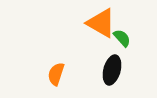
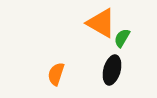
green semicircle: rotated 108 degrees counterclockwise
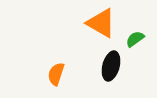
green semicircle: moved 13 px right, 1 px down; rotated 24 degrees clockwise
black ellipse: moved 1 px left, 4 px up
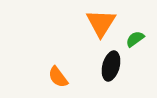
orange triangle: rotated 32 degrees clockwise
orange semicircle: moved 2 px right, 3 px down; rotated 55 degrees counterclockwise
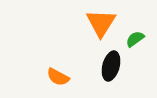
orange semicircle: rotated 25 degrees counterclockwise
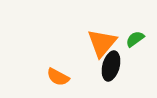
orange triangle: moved 1 px right, 20 px down; rotated 8 degrees clockwise
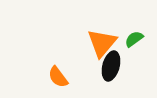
green semicircle: moved 1 px left
orange semicircle: rotated 25 degrees clockwise
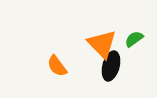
orange triangle: moved 1 px down; rotated 24 degrees counterclockwise
orange semicircle: moved 1 px left, 11 px up
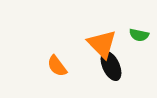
green semicircle: moved 5 px right, 4 px up; rotated 132 degrees counterclockwise
black ellipse: rotated 40 degrees counterclockwise
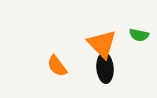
black ellipse: moved 6 px left, 2 px down; rotated 20 degrees clockwise
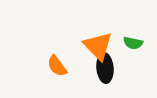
green semicircle: moved 6 px left, 8 px down
orange triangle: moved 4 px left, 2 px down
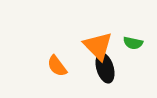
black ellipse: rotated 12 degrees counterclockwise
